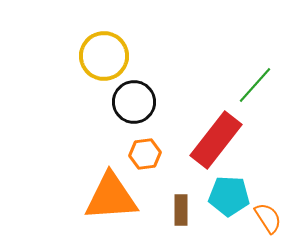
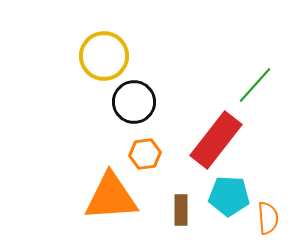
orange semicircle: rotated 28 degrees clockwise
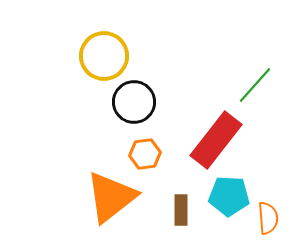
orange triangle: rotated 34 degrees counterclockwise
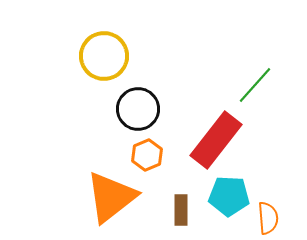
black circle: moved 4 px right, 7 px down
orange hexagon: moved 2 px right, 1 px down; rotated 16 degrees counterclockwise
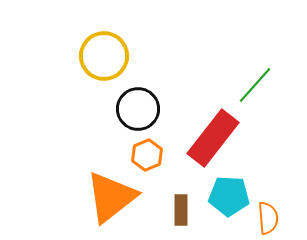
red rectangle: moved 3 px left, 2 px up
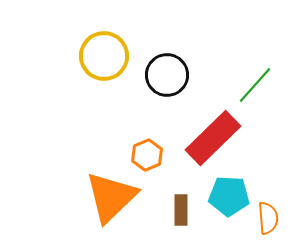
black circle: moved 29 px right, 34 px up
red rectangle: rotated 8 degrees clockwise
orange triangle: rotated 6 degrees counterclockwise
